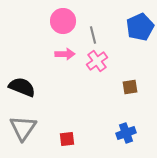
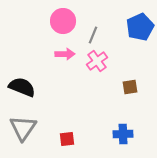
gray line: rotated 36 degrees clockwise
blue cross: moved 3 px left, 1 px down; rotated 18 degrees clockwise
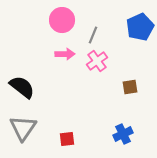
pink circle: moved 1 px left, 1 px up
black semicircle: rotated 16 degrees clockwise
blue cross: rotated 24 degrees counterclockwise
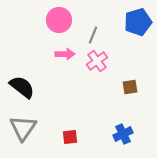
pink circle: moved 3 px left
blue pentagon: moved 2 px left, 5 px up; rotated 8 degrees clockwise
red square: moved 3 px right, 2 px up
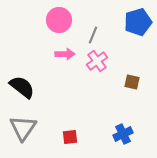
brown square: moved 2 px right, 5 px up; rotated 21 degrees clockwise
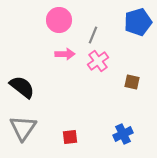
pink cross: moved 1 px right
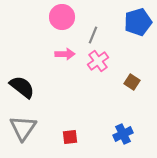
pink circle: moved 3 px right, 3 px up
brown square: rotated 21 degrees clockwise
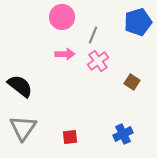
black semicircle: moved 2 px left, 1 px up
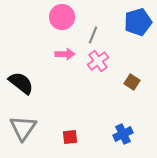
black semicircle: moved 1 px right, 3 px up
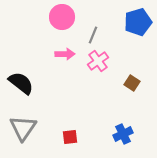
brown square: moved 1 px down
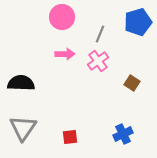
gray line: moved 7 px right, 1 px up
black semicircle: rotated 36 degrees counterclockwise
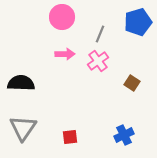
blue cross: moved 1 px right, 1 px down
